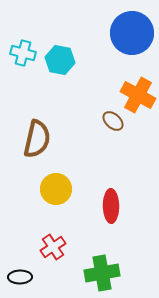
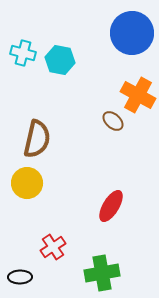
yellow circle: moved 29 px left, 6 px up
red ellipse: rotated 32 degrees clockwise
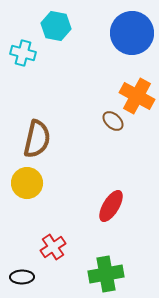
cyan hexagon: moved 4 px left, 34 px up
orange cross: moved 1 px left, 1 px down
green cross: moved 4 px right, 1 px down
black ellipse: moved 2 px right
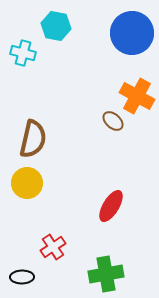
brown semicircle: moved 4 px left
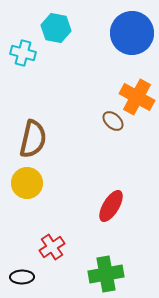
cyan hexagon: moved 2 px down
orange cross: moved 1 px down
red cross: moved 1 px left
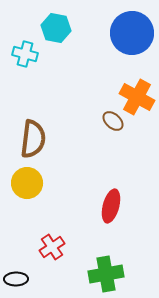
cyan cross: moved 2 px right, 1 px down
brown semicircle: rotated 6 degrees counterclockwise
red ellipse: rotated 16 degrees counterclockwise
black ellipse: moved 6 px left, 2 px down
